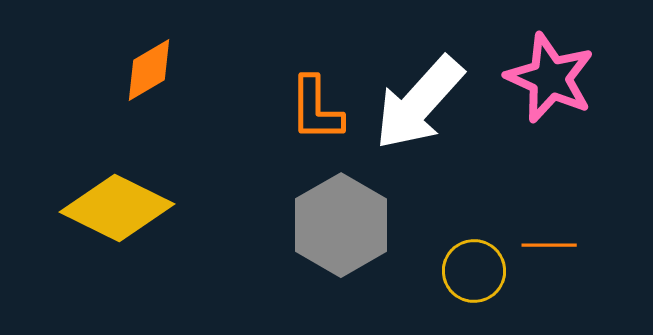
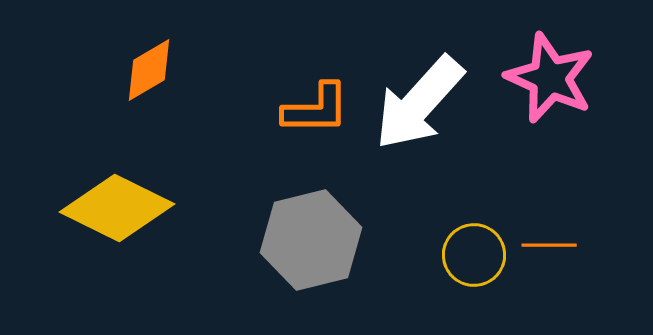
orange L-shape: rotated 90 degrees counterclockwise
gray hexagon: moved 30 px left, 15 px down; rotated 16 degrees clockwise
yellow circle: moved 16 px up
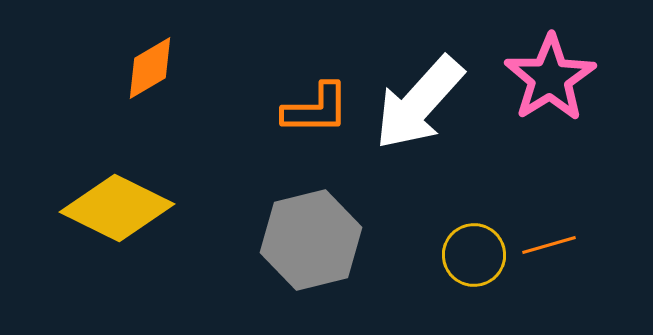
orange diamond: moved 1 px right, 2 px up
pink star: rotated 16 degrees clockwise
orange line: rotated 16 degrees counterclockwise
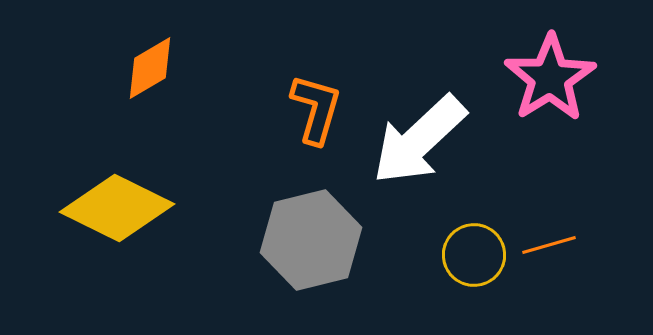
white arrow: moved 37 px down; rotated 5 degrees clockwise
orange L-shape: rotated 74 degrees counterclockwise
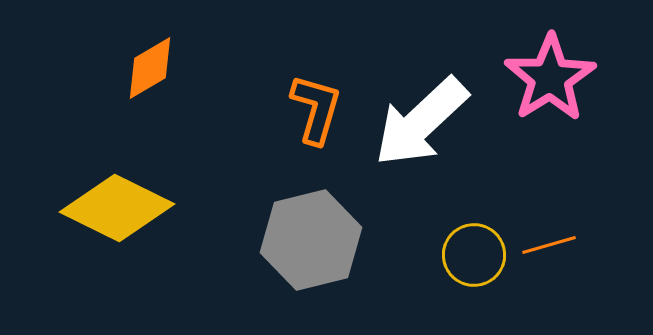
white arrow: moved 2 px right, 18 px up
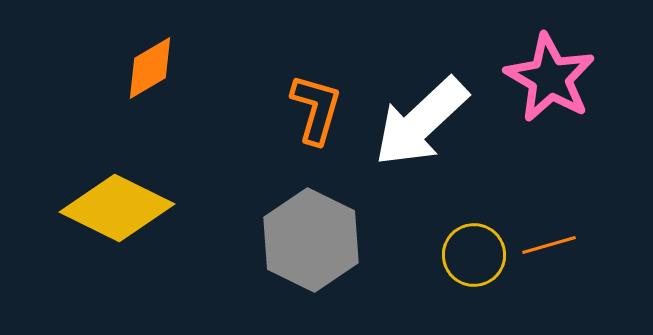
pink star: rotated 10 degrees counterclockwise
gray hexagon: rotated 20 degrees counterclockwise
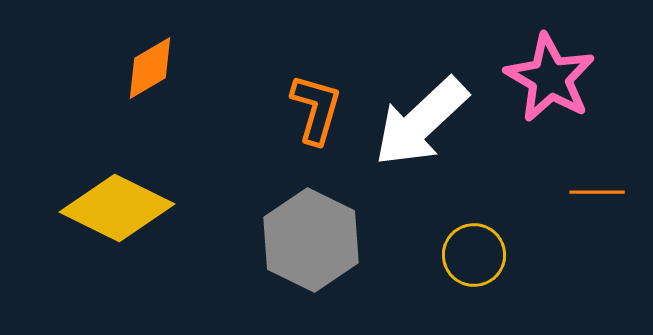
orange line: moved 48 px right, 53 px up; rotated 16 degrees clockwise
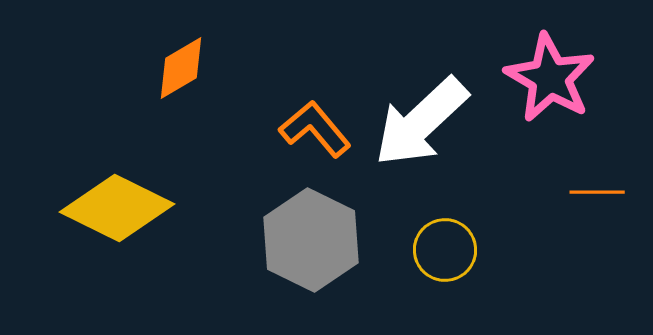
orange diamond: moved 31 px right
orange L-shape: moved 1 px left, 20 px down; rotated 56 degrees counterclockwise
yellow circle: moved 29 px left, 5 px up
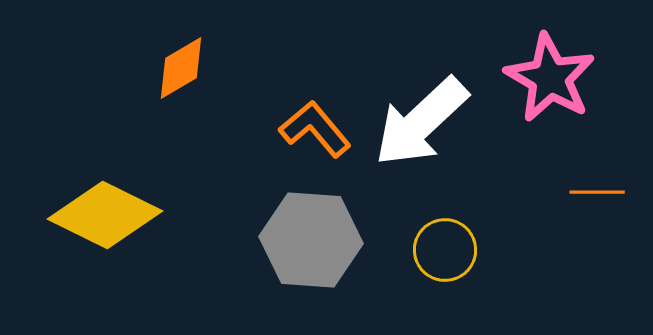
yellow diamond: moved 12 px left, 7 px down
gray hexagon: rotated 22 degrees counterclockwise
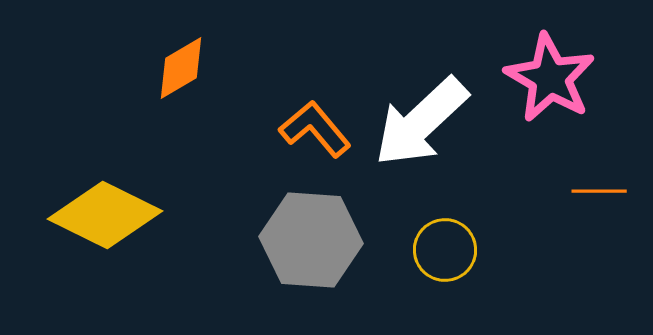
orange line: moved 2 px right, 1 px up
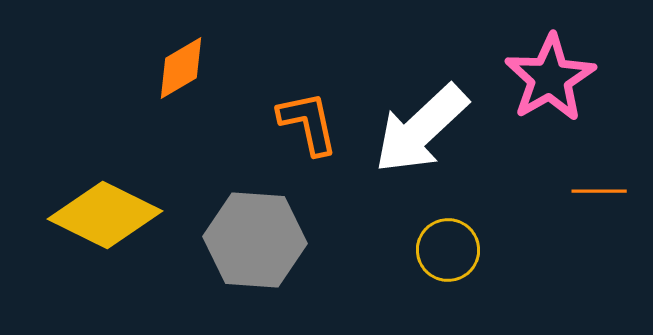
pink star: rotated 12 degrees clockwise
white arrow: moved 7 px down
orange L-shape: moved 7 px left, 6 px up; rotated 28 degrees clockwise
gray hexagon: moved 56 px left
yellow circle: moved 3 px right
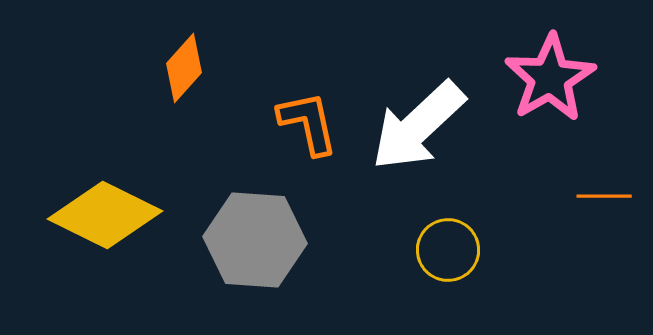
orange diamond: moved 3 px right; rotated 18 degrees counterclockwise
white arrow: moved 3 px left, 3 px up
orange line: moved 5 px right, 5 px down
